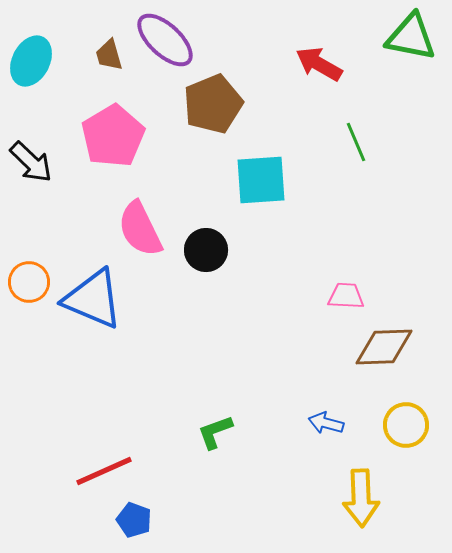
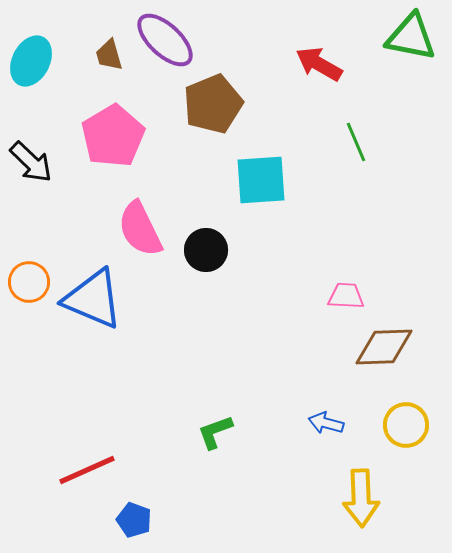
red line: moved 17 px left, 1 px up
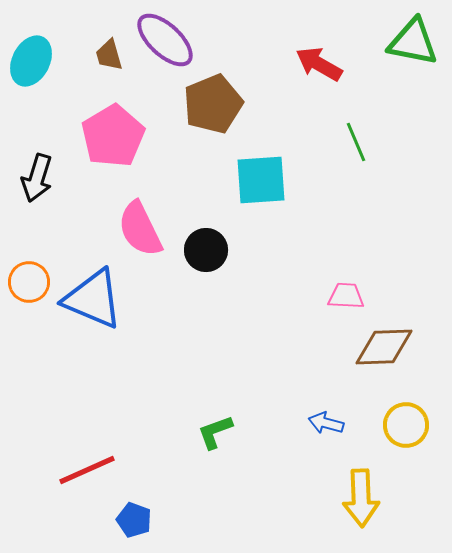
green triangle: moved 2 px right, 5 px down
black arrow: moved 6 px right, 16 px down; rotated 63 degrees clockwise
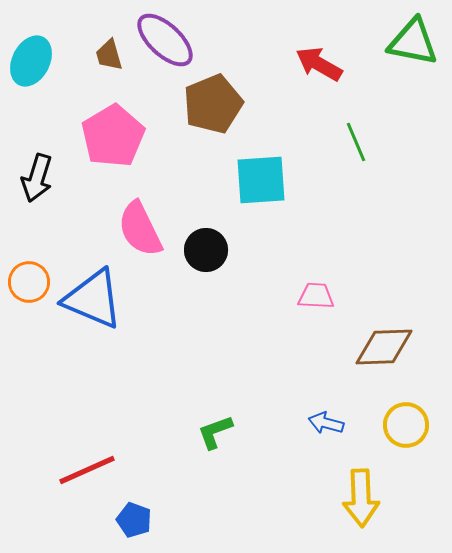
pink trapezoid: moved 30 px left
